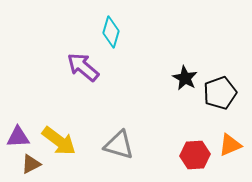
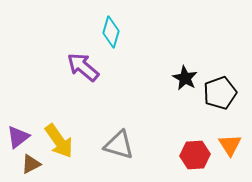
purple triangle: rotated 35 degrees counterclockwise
yellow arrow: rotated 18 degrees clockwise
orange triangle: rotated 40 degrees counterclockwise
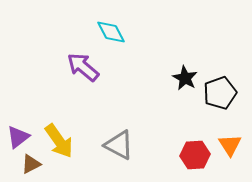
cyan diamond: rotated 44 degrees counterclockwise
gray triangle: rotated 12 degrees clockwise
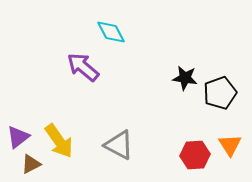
black star: rotated 20 degrees counterclockwise
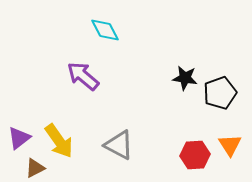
cyan diamond: moved 6 px left, 2 px up
purple arrow: moved 9 px down
purple triangle: moved 1 px right, 1 px down
brown triangle: moved 4 px right, 4 px down
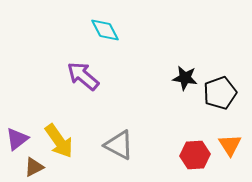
purple triangle: moved 2 px left, 1 px down
brown triangle: moved 1 px left, 1 px up
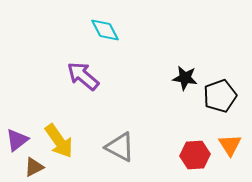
black pentagon: moved 3 px down
purple triangle: moved 1 px down
gray triangle: moved 1 px right, 2 px down
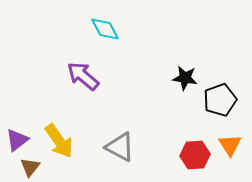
cyan diamond: moved 1 px up
black pentagon: moved 4 px down
brown triangle: moved 4 px left; rotated 25 degrees counterclockwise
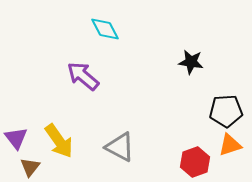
black star: moved 6 px right, 16 px up
black pentagon: moved 6 px right, 11 px down; rotated 16 degrees clockwise
purple triangle: moved 1 px left, 2 px up; rotated 30 degrees counterclockwise
orange triangle: rotated 45 degrees clockwise
red hexagon: moved 7 px down; rotated 16 degrees counterclockwise
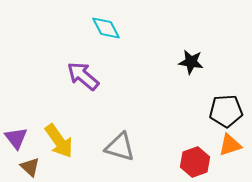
cyan diamond: moved 1 px right, 1 px up
gray triangle: rotated 12 degrees counterclockwise
brown triangle: rotated 25 degrees counterclockwise
